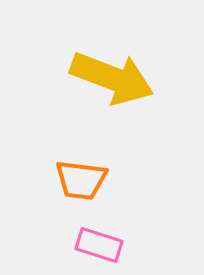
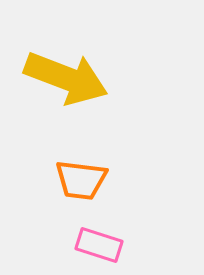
yellow arrow: moved 46 px left
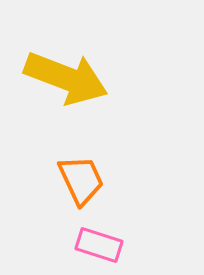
orange trapezoid: rotated 122 degrees counterclockwise
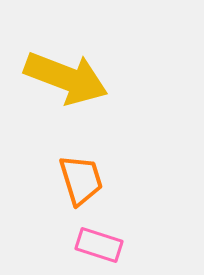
orange trapezoid: rotated 8 degrees clockwise
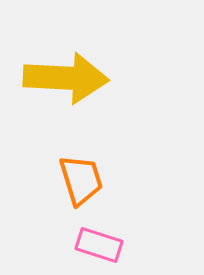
yellow arrow: rotated 18 degrees counterclockwise
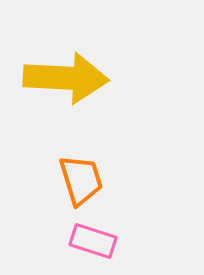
pink rectangle: moved 6 px left, 4 px up
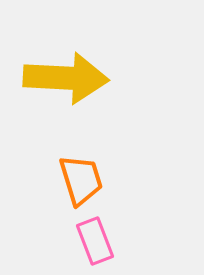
pink rectangle: moved 2 px right; rotated 51 degrees clockwise
